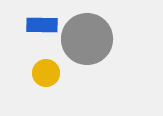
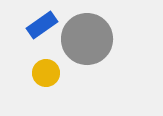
blue rectangle: rotated 36 degrees counterclockwise
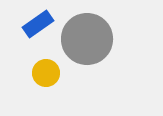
blue rectangle: moved 4 px left, 1 px up
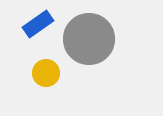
gray circle: moved 2 px right
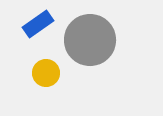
gray circle: moved 1 px right, 1 px down
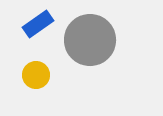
yellow circle: moved 10 px left, 2 px down
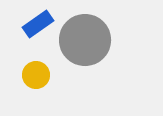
gray circle: moved 5 px left
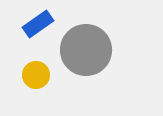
gray circle: moved 1 px right, 10 px down
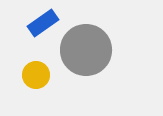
blue rectangle: moved 5 px right, 1 px up
